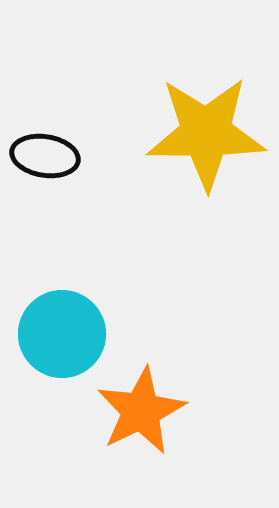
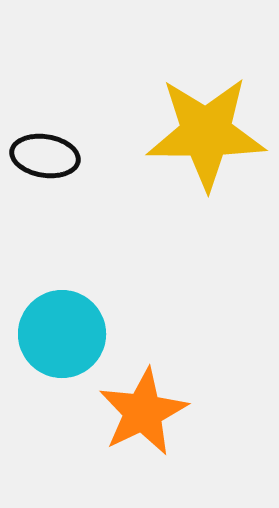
orange star: moved 2 px right, 1 px down
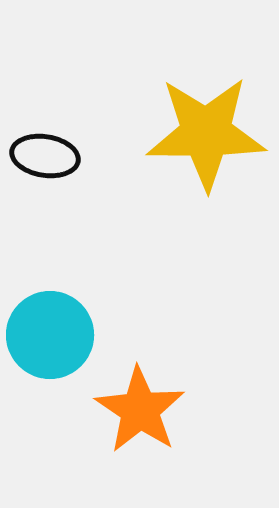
cyan circle: moved 12 px left, 1 px down
orange star: moved 3 px left, 2 px up; rotated 12 degrees counterclockwise
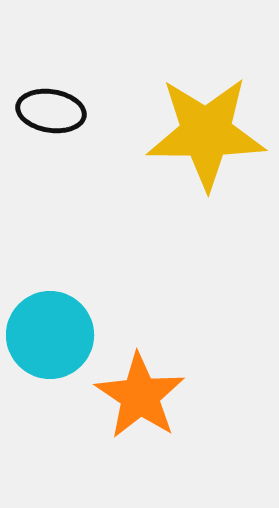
black ellipse: moved 6 px right, 45 px up
orange star: moved 14 px up
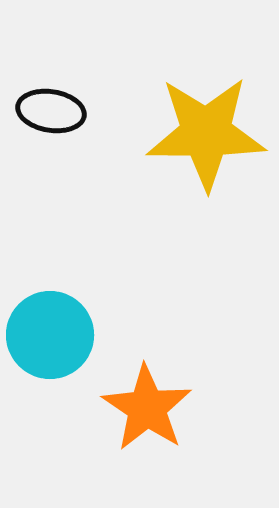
orange star: moved 7 px right, 12 px down
